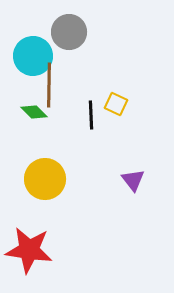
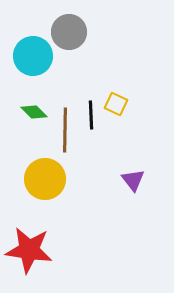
brown line: moved 16 px right, 45 px down
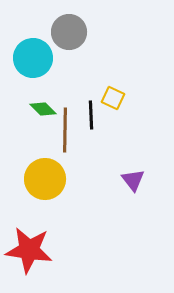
cyan circle: moved 2 px down
yellow square: moved 3 px left, 6 px up
green diamond: moved 9 px right, 3 px up
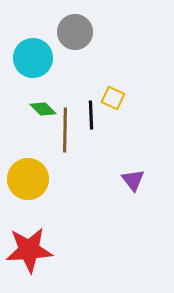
gray circle: moved 6 px right
yellow circle: moved 17 px left
red star: rotated 12 degrees counterclockwise
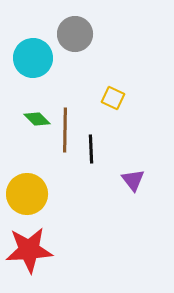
gray circle: moved 2 px down
green diamond: moved 6 px left, 10 px down
black line: moved 34 px down
yellow circle: moved 1 px left, 15 px down
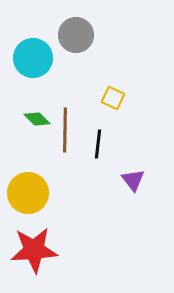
gray circle: moved 1 px right, 1 px down
black line: moved 7 px right, 5 px up; rotated 8 degrees clockwise
yellow circle: moved 1 px right, 1 px up
red star: moved 5 px right
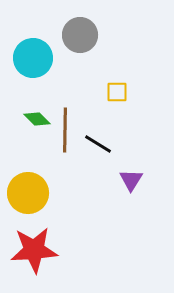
gray circle: moved 4 px right
yellow square: moved 4 px right, 6 px up; rotated 25 degrees counterclockwise
black line: rotated 64 degrees counterclockwise
purple triangle: moved 2 px left; rotated 10 degrees clockwise
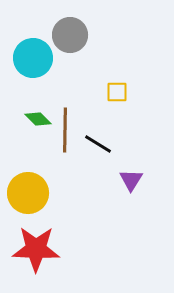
gray circle: moved 10 px left
green diamond: moved 1 px right
red star: moved 2 px right, 1 px up; rotated 6 degrees clockwise
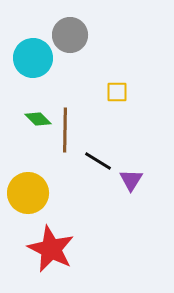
black line: moved 17 px down
red star: moved 15 px right; rotated 24 degrees clockwise
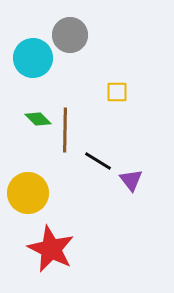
purple triangle: rotated 10 degrees counterclockwise
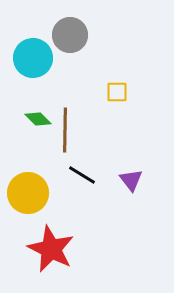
black line: moved 16 px left, 14 px down
